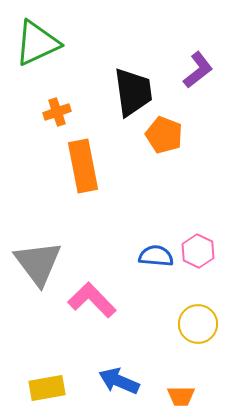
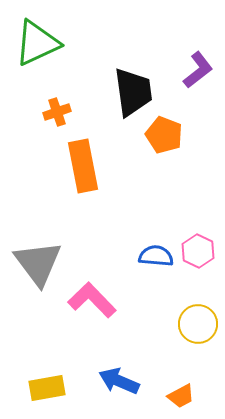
orange trapezoid: rotated 28 degrees counterclockwise
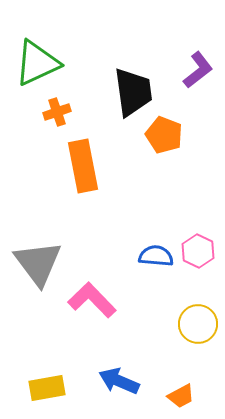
green triangle: moved 20 px down
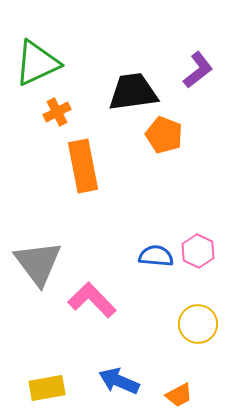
black trapezoid: rotated 90 degrees counterclockwise
orange cross: rotated 8 degrees counterclockwise
orange trapezoid: moved 2 px left, 1 px up
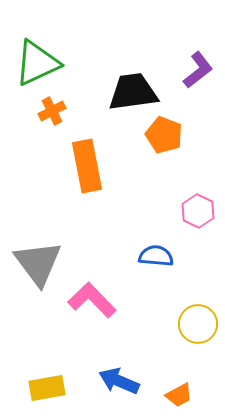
orange cross: moved 5 px left, 1 px up
orange rectangle: moved 4 px right
pink hexagon: moved 40 px up
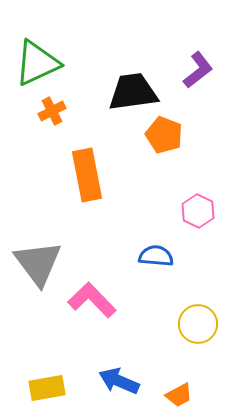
orange rectangle: moved 9 px down
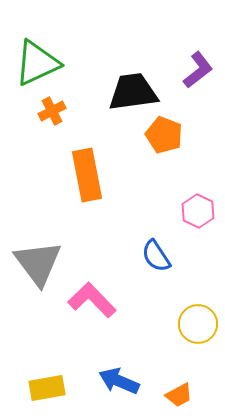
blue semicircle: rotated 128 degrees counterclockwise
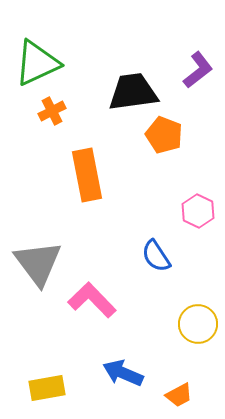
blue arrow: moved 4 px right, 8 px up
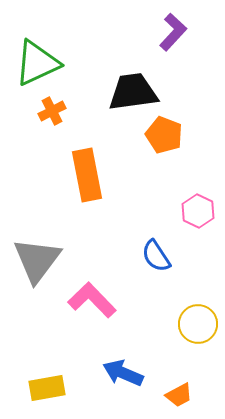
purple L-shape: moved 25 px left, 38 px up; rotated 9 degrees counterclockwise
gray triangle: moved 1 px left, 3 px up; rotated 14 degrees clockwise
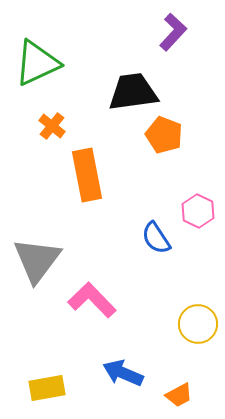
orange cross: moved 15 px down; rotated 24 degrees counterclockwise
blue semicircle: moved 18 px up
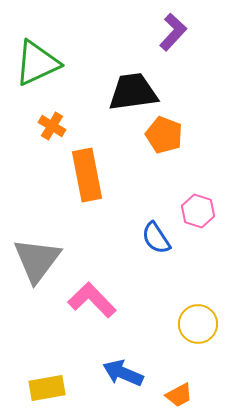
orange cross: rotated 8 degrees counterclockwise
pink hexagon: rotated 8 degrees counterclockwise
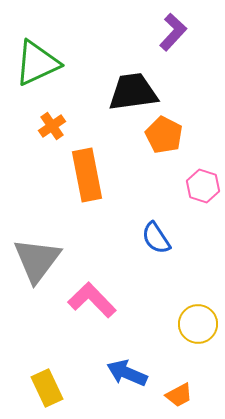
orange cross: rotated 24 degrees clockwise
orange pentagon: rotated 6 degrees clockwise
pink hexagon: moved 5 px right, 25 px up
blue arrow: moved 4 px right
yellow rectangle: rotated 75 degrees clockwise
